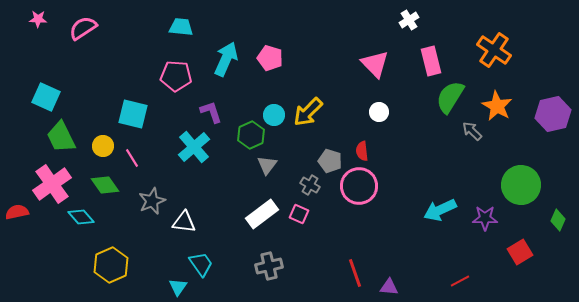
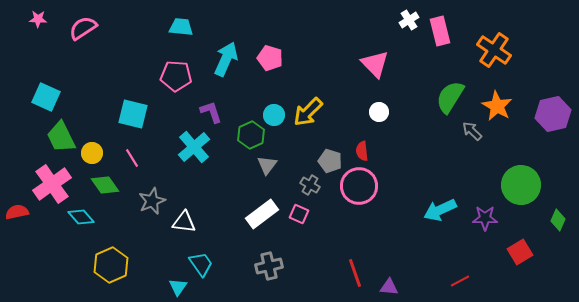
pink rectangle at (431, 61): moved 9 px right, 30 px up
yellow circle at (103, 146): moved 11 px left, 7 px down
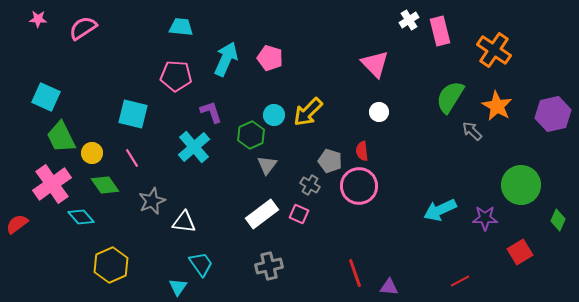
red semicircle at (17, 212): moved 12 px down; rotated 25 degrees counterclockwise
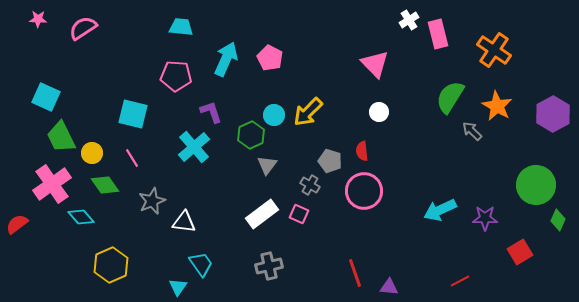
pink rectangle at (440, 31): moved 2 px left, 3 px down
pink pentagon at (270, 58): rotated 10 degrees clockwise
purple hexagon at (553, 114): rotated 16 degrees counterclockwise
green circle at (521, 185): moved 15 px right
pink circle at (359, 186): moved 5 px right, 5 px down
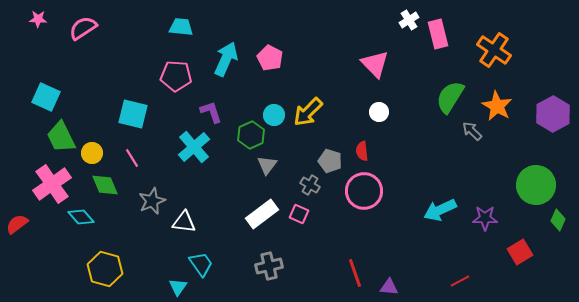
green diamond at (105, 185): rotated 12 degrees clockwise
yellow hexagon at (111, 265): moved 6 px left, 4 px down; rotated 20 degrees counterclockwise
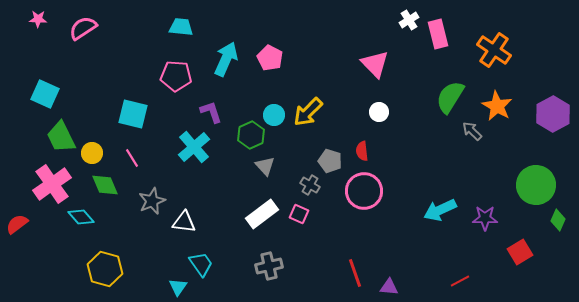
cyan square at (46, 97): moved 1 px left, 3 px up
gray triangle at (267, 165): moved 2 px left, 1 px down; rotated 20 degrees counterclockwise
